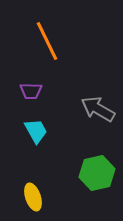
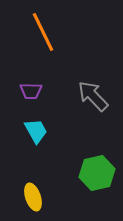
orange line: moved 4 px left, 9 px up
gray arrow: moved 5 px left, 13 px up; rotated 16 degrees clockwise
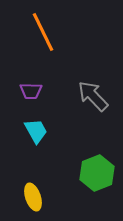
green hexagon: rotated 8 degrees counterclockwise
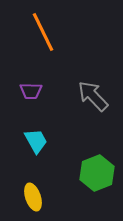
cyan trapezoid: moved 10 px down
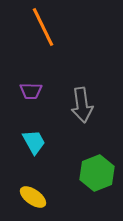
orange line: moved 5 px up
gray arrow: moved 11 px left, 9 px down; rotated 144 degrees counterclockwise
cyan trapezoid: moved 2 px left, 1 px down
yellow ellipse: rotated 36 degrees counterclockwise
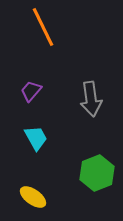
purple trapezoid: rotated 130 degrees clockwise
gray arrow: moved 9 px right, 6 px up
cyan trapezoid: moved 2 px right, 4 px up
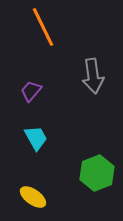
gray arrow: moved 2 px right, 23 px up
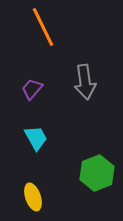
gray arrow: moved 8 px left, 6 px down
purple trapezoid: moved 1 px right, 2 px up
yellow ellipse: rotated 36 degrees clockwise
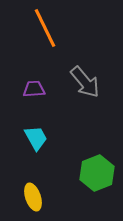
orange line: moved 2 px right, 1 px down
gray arrow: rotated 32 degrees counterclockwise
purple trapezoid: moved 2 px right; rotated 45 degrees clockwise
